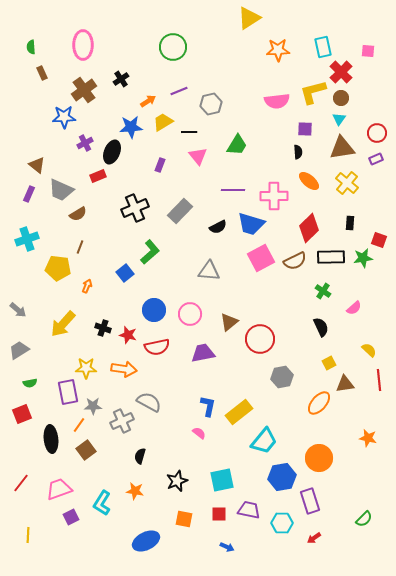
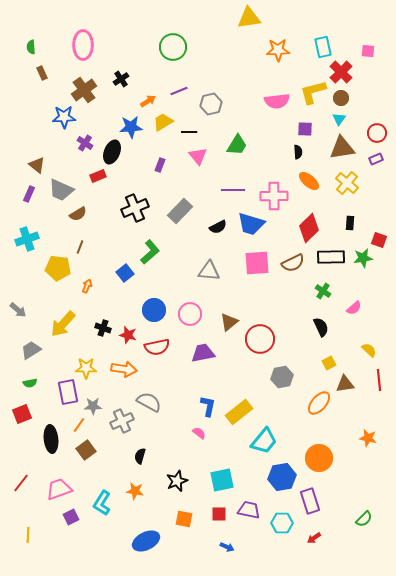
yellow triangle at (249, 18): rotated 25 degrees clockwise
purple cross at (85, 143): rotated 28 degrees counterclockwise
pink square at (261, 258): moved 4 px left, 5 px down; rotated 24 degrees clockwise
brown semicircle at (295, 261): moved 2 px left, 2 px down
gray trapezoid at (19, 350): moved 12 px right
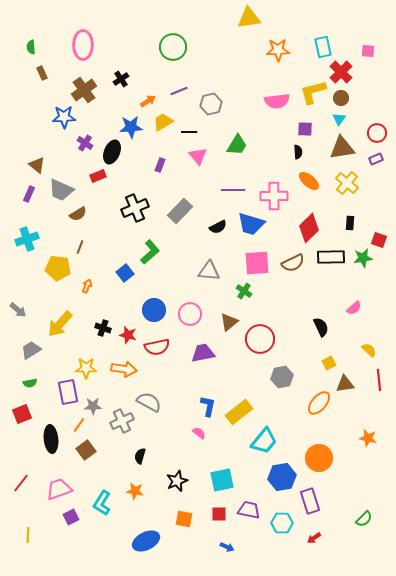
green cross at (323, 291): moved 79 px left
yellow arrow at (63, 324): moved 3 px left
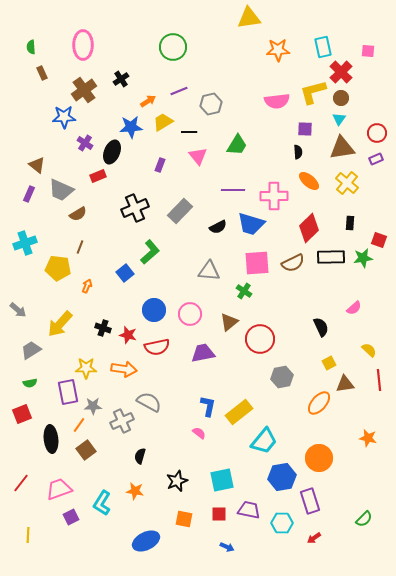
cyan cross at (27, 239): moved 2 px left, 4 px down
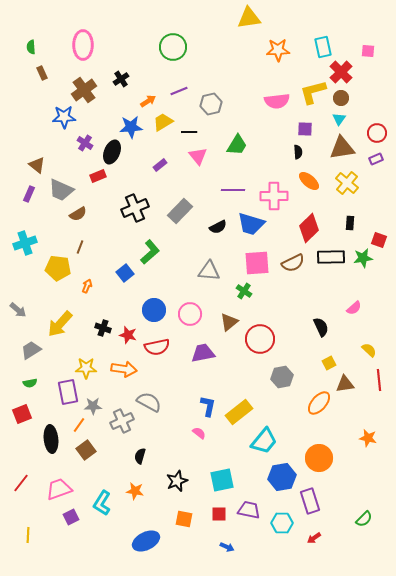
purple rectangle at (160, 165): rotated 32 degrees clockwise
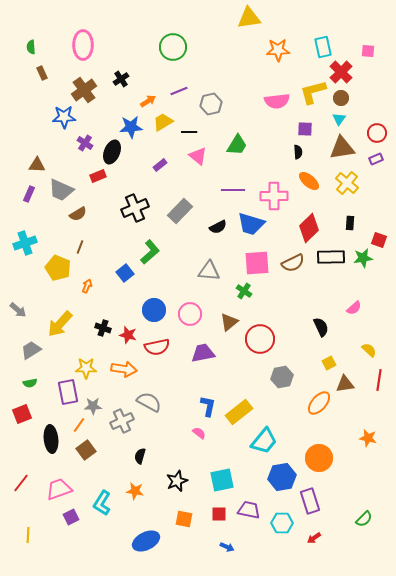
pink triangle at (198, 156): rotated 12 degrees counterclockwise
brown triangle at (37, 165): rotated 36 degrees counterclockwise
yellow pentagon at (58, 268): rotated 15 degrees clockwise
red line at (379, 380): rotated 15 degrees clockwise
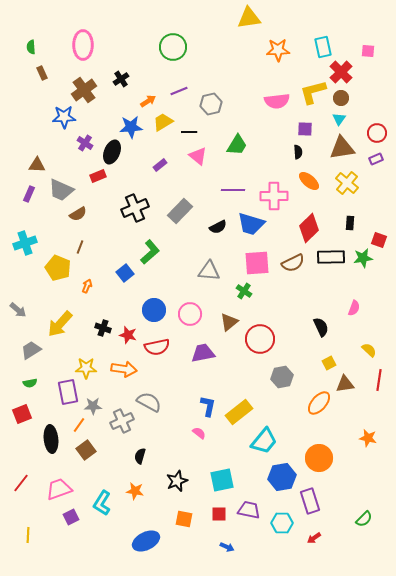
pink semicircle at (354, 308): rotated 28 degrees counterclockwise
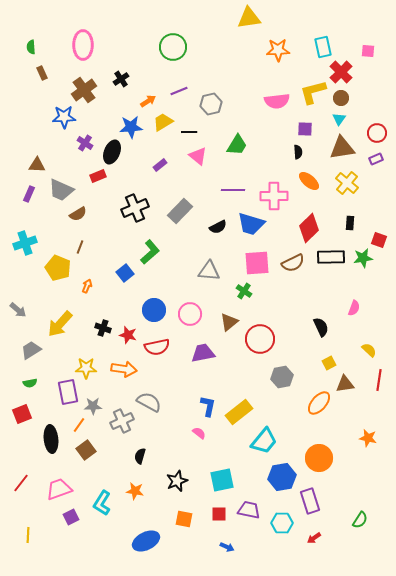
green semicircle at (364, 519): moved 4 px left, 1 px down; rotated 12 degrees counterclockwise
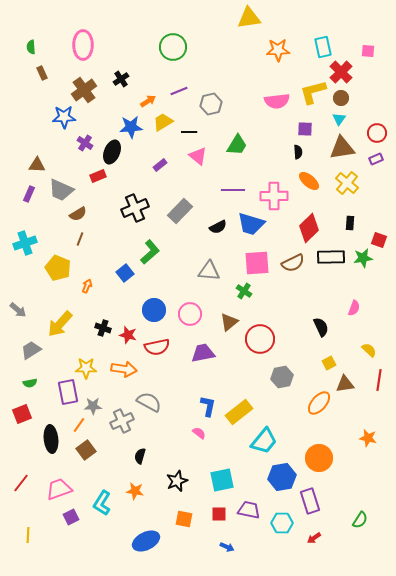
brown line at (80, 247): moved 8 px up
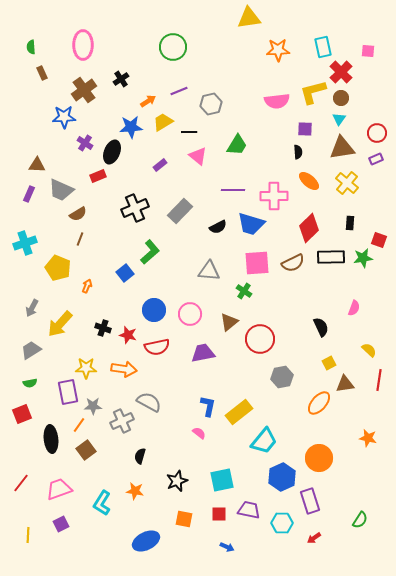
gray arrow at (18, 310): moved 14 px right, 2 px up; rotated 78 degrees clockwise
blue hexagon at (282, 477): rotated 16 degrees counterclockwise
purple square at (71, 517): moved 10 px left, 7 px down
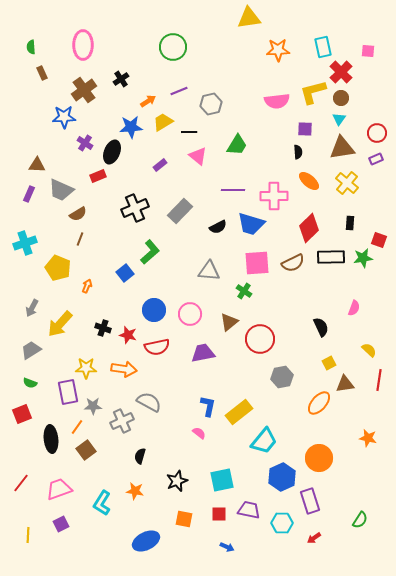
green semicircle at (30, 383): rotated 32 degrees clockwise
orange line at (79, 425): moved 2 px left, 2 px down
